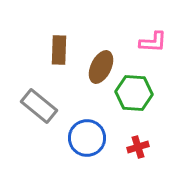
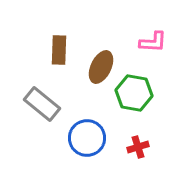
green hexagon: rotated 6 degrees clockwise
gray rectangle: moved 3 px right, 2 px up
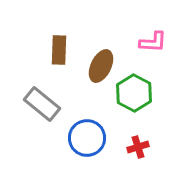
brown ellipse: moved 1 px up
green hexagon: rotated 18 degrees clockwise
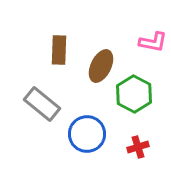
pink L-shape: rotated 8 degrees clockwise
green hexagon: moved 1 px down
blue circle: moved 4 px up
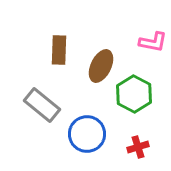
gray rectangle: moved 1 px down
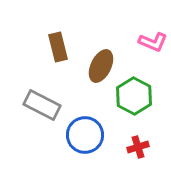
pink L-shape: rotated 12 degrees clockwise
brown rectangle: moved 1 px left, 3 px up; rotated 16 degrees counterclockwise
green hexagon: moved 2 px down
gray rectangle: rotated 12 degrees counterclockwise
blue circle: moved 2 px left, 1 px down
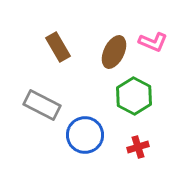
brown rectangle: rotated 16 degrees counterclockwise
brown ellipse: moved 13 px right, 14 px up
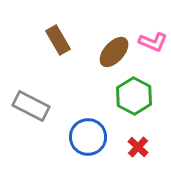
brown rectangle: moved 7 px up
brown ellipse: rotated 16 degrees clockwise
gray rectangle: moved 11 px left, 1 px down
blue circle: moved 3 px right, 2 px down
red cross: rotated 30 degrees counterclockwise
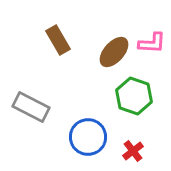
pink L-shape: moved 1 px left, 1 px down; rotated 20 degrees counterclockwise
green hexagon: rotated 9 degrees counterclockwise
gray rectangle: moved 1 px down
red cross: moved 5 px left, 4 px down; rotated 10 degrees clockwise
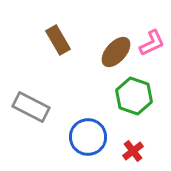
pink L-shape: rotated 28 degrees counterclockwise
brown ellipse: moved 2 px right
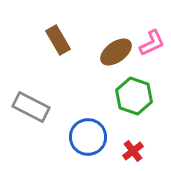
brown ellipse: rotated 12 degrees clockwise
